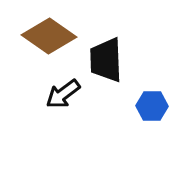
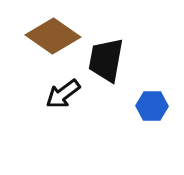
brown diamond: moved 4 px right
black trapezoid: rotated 12 degrees clockwise
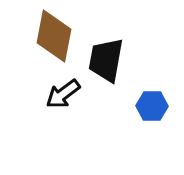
brown diamond: moved 1 px right; rotated 66 degrees clockwise
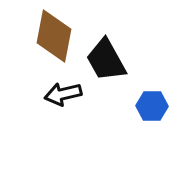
black trapezoid: rotated 39 degrees counterclockwise
black arrow: rotated 24 degrees clockwise
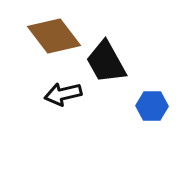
brown diamond: rotated 48 degrees counterclockwise
black trapezoid: moved 2 px down
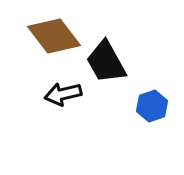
blue hexagon: rotated 20 degrees counterclockwise
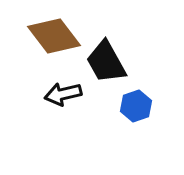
blue hexagon: moved 16 px left
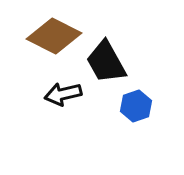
brown diamond: rotated 26 degrees counterclockwise
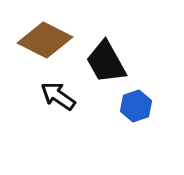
brown diamond: moved 9 px left, 4 px down
black arrow: moved 5 px left, 2 px down; rotated 48 degrees clockwise
